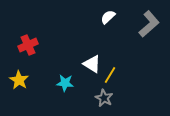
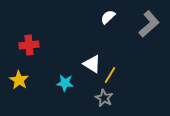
red cross: moved 1 px right; rotated 18 degrees clockwise
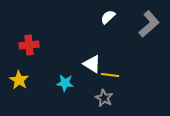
yellow line: rotated 66 degrees clockwise
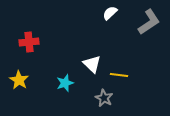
white semicircle: moved 2 px right, 4 px up
gray L-shape: moved 2 px up; rotated 8 degrees clockwise
red cross: moved 3 px up
white triangle: rotated 12 degrees clockwise
yellow line: moved 9 px right
cyan star: rotated 24 degrees counterclockwise
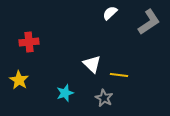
cyan star: moved 10 px down
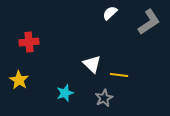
gray star: rotated 18 degrees clockwise
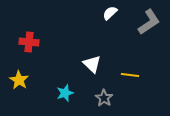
red cross: rotated 12 degrees clockwise
yellow line: moved 11 px right
gray star: rotated 12 degrees counterclockwise
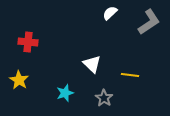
red cross: moved 1 px left
